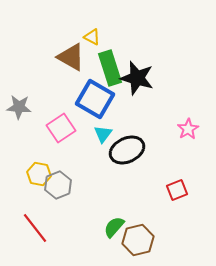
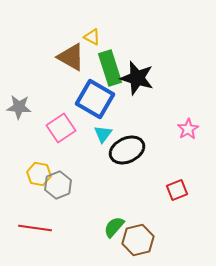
red line: rotated 44 degrees counterclockwise
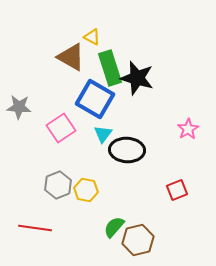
black ellipse: rotated 28 degrees clockwise
yellow hexagon: moved 47 px right, 16 px down
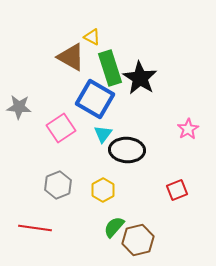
black star: moved 3 px right; rotated 16 degrees clockwise
yellow hexagon: moved 17 px right; rotated 20 degrees clockwise
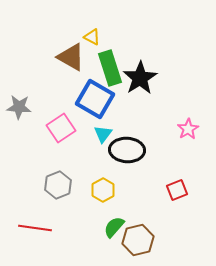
black star: rotated 8 degrees clockwise
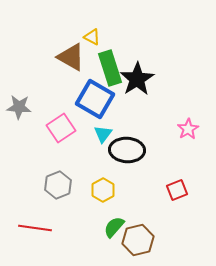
black star: moved 3 px left, 1 px down
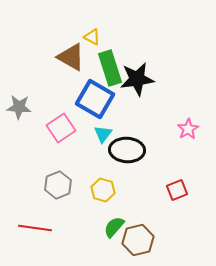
black star: rotated 24 degrees clockwise
yellow hexagon: rotated 15 degrees counterclockwise
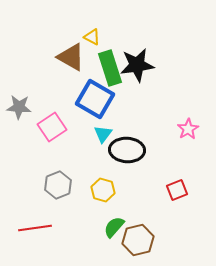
black star: moved 14 px up
pink square: moved 9 px left, 1 px up
red line: rotated 16 degrees counterclockwise
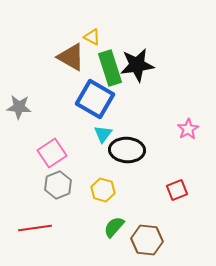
pink square: moved 26 px down
brown hexagon: moved 9 px right; rotated 20 degrees clockwise
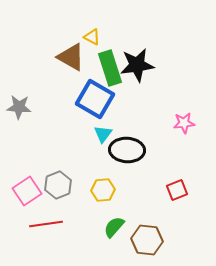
pink star: moved 4 px left, 6 px up; rotated 25 degrees clockwise
pink square: moved 25 px left, 38 px down
yellow hexagon: rotated 20 degrees counterclockwise
red line: moved 11 px right, 4 px up
